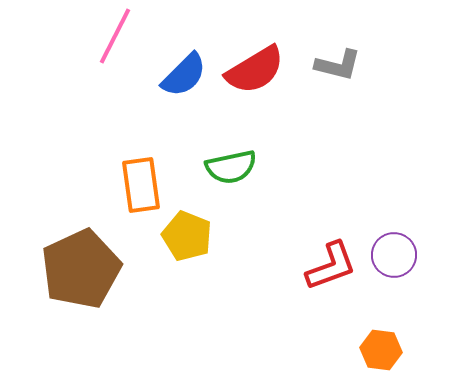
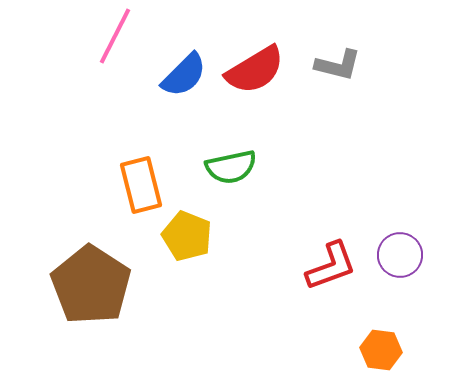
orange rectangle: rotated 6 degrees counterclockwise
purple circle: moved 6 px right
brown pentagon: moved 10 px right, 16 px down; rotated 14 degrees counterclockwise
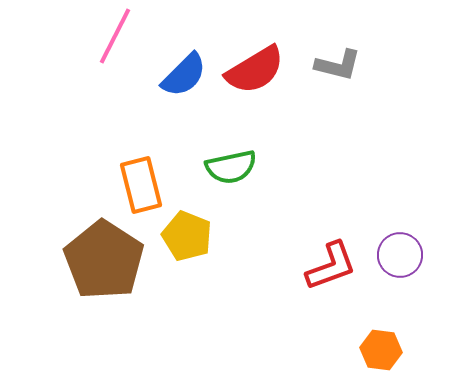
brown pentagon: moved 13 px right, 25 px up
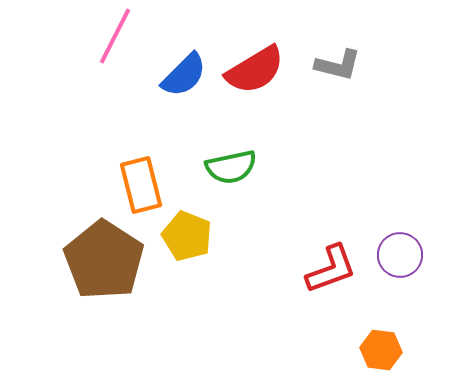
red L-shape: moved 3 px down
